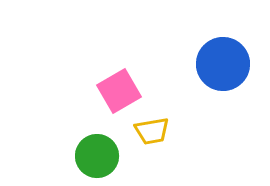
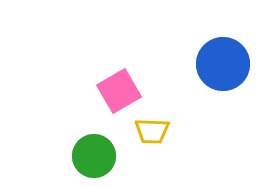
yellow trapezoid: rotated 12 degrees clockwise
green circle: moved 3 px left
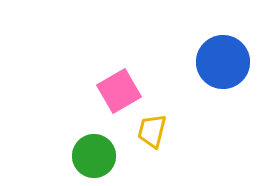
blue circle: moved 2 px up
yellow trapezoid: rotated 102 degrees clockwise
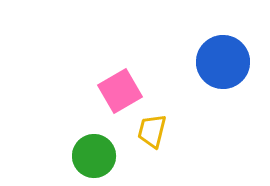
pink square: moved 1 px right
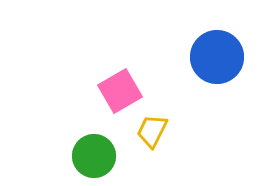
blue circle: moved 6 px left, 5 px up
yellow trapezoid: rotated 12 degrees clockwise
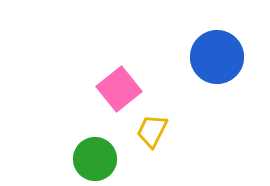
pink square: moved 1 px left, 2 px up; rotated 9 degrees counterclockwise
green circle: moved 1 px right, 3 px down
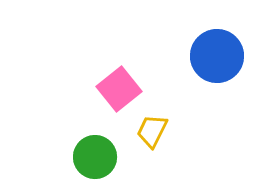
blue circle: moved 1 px up
green circle: moved 2 px up
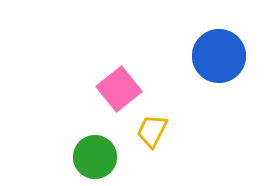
blue circle: moved 2 px right
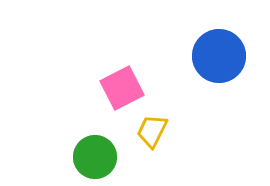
pink square: moved 3 px right, 1 px up; rotated 12 degrees clockwise
